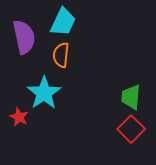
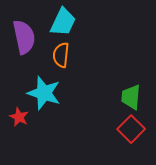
cyan star: rotated 20 degrees counterclockwise
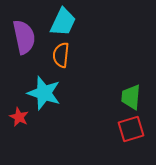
red square: rotated 28 degrees clockwise
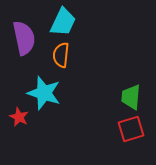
purple semicircle: moved 1 px down
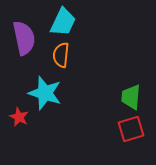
cyan star: moved 1 px right
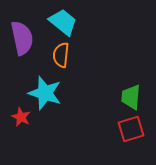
cyan trapezoid: rotated 76 degrees counterclockwise
purple semicircle: moved 2 px left
red star: moved 2 px right
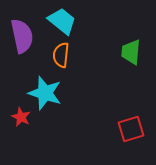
cyan trapezoid: moved 1 px left, 1 px up
purple semicircle: moved 2 px up
green trapezoid: moved 45 px up
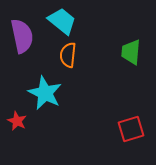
orange semicircle: moved 7 px right
cyan star: rotated 8 degrees clockwise
red star: moved 4 px left, 4 px down
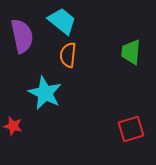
red star: moved 4 px left, 5 px down; rotated 12 degrees counterclockwise
